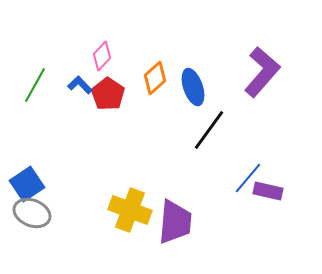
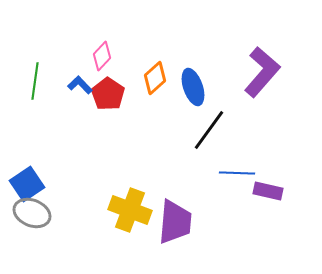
green line: moved 4 px up; rotated 21 degrees counterclockwise
blue line: moved 11 px left, 5 px up; rotated 52 degrees clockwise
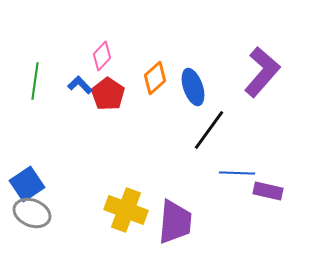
yellow cross: moved 4 px left
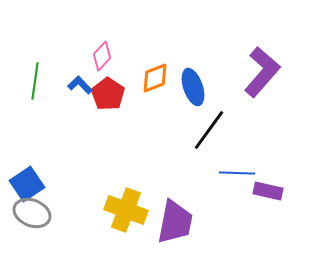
orange diamond: rotated 20 degrees clockwise
purple trapezoid: rotated 6 degrees clockwise
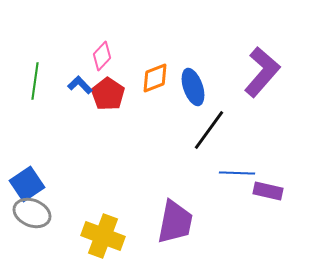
yellow cross: moved 23 px left, 26 px down
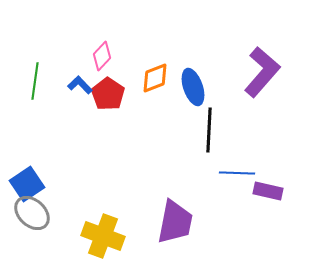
black line: rotated 33 degrees counterclockwise
gray ellipse: rotated 21 degrees clockwise
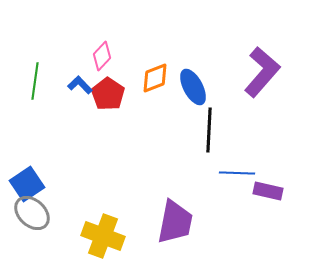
blue ellipse: rotated 9 degrees counterclockwise
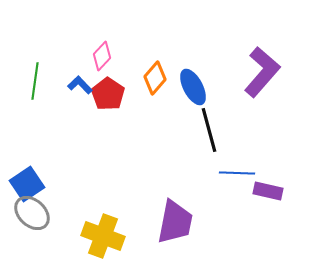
orange diamond: rotated 28 degrees counterclockwise
black line: rotated 18 degrees counterclockwise
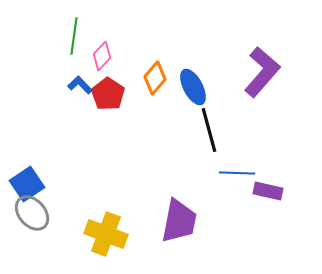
green line: moved 39 px right, 45 px up
gray ellipse: rotated 6 degrees clockwise
purple trapezoid: moved 4 px right, 1 px up
yellow cross: moved 3 px right, 2 px up
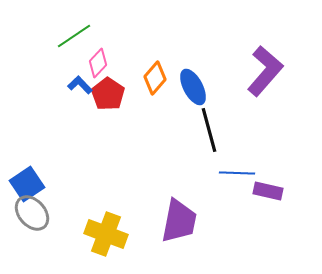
green line: rotated 48 degrees clockwise
pink diamond: moved 4 px left, 7 px down
purple L-shape: moved 3 px right, 1 px up
